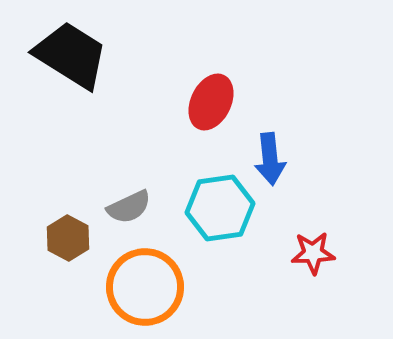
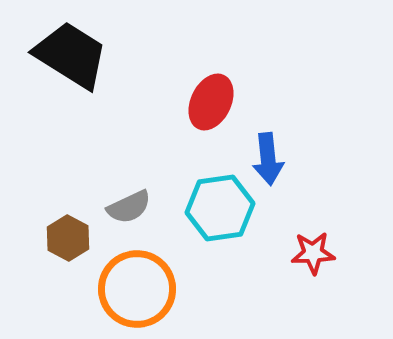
blue arrow: moved 2 px left
orange circle: moved 8 px left, 2 px down
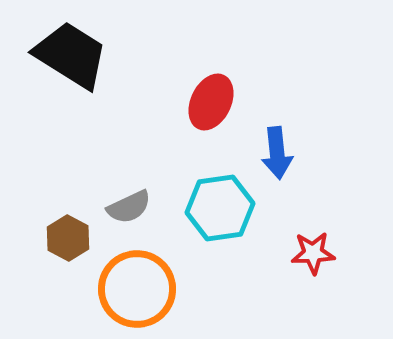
blue arrow: moved 9 px right, 6 px up
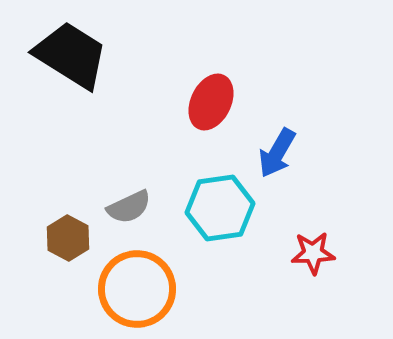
blue arrow: rotated 36 degrees clockwise
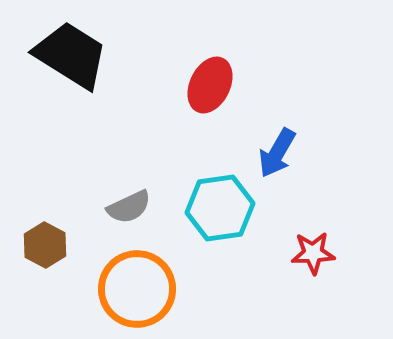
red ellipse: moved 1 px left, 17 px up
brown hexagon: moved 23 px left, 7 px down
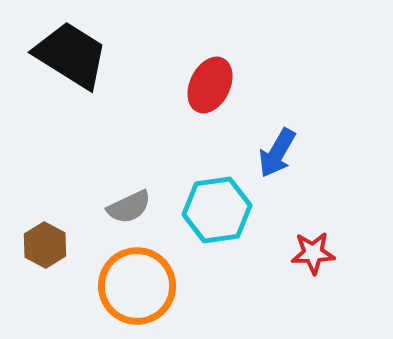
cyan hexagon: moved 3 px left, 2 px down
orange circle: moved 3 px up
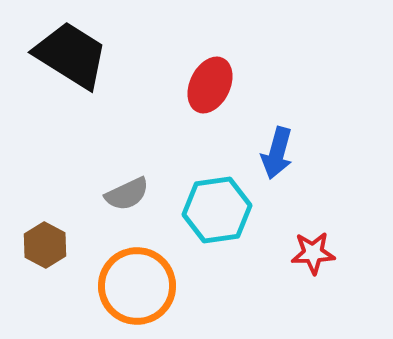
blue arrow: rotated 15 degrees counterclockwise
gray semicircle: moved 2 px left, 13 px up
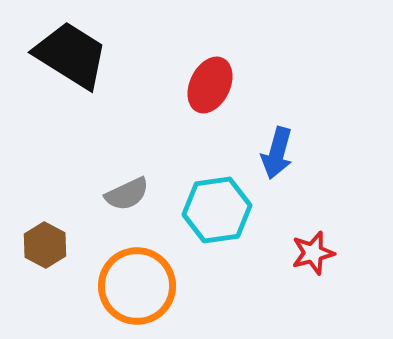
red star: rotated 12 degrees counterclockwise
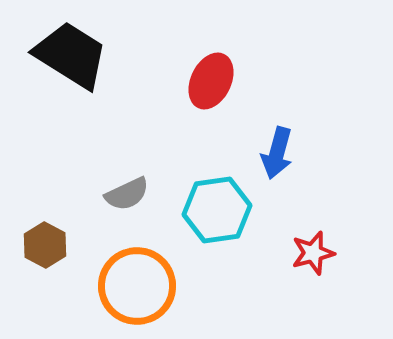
red ellipse: moved 1 px right, 4 px up
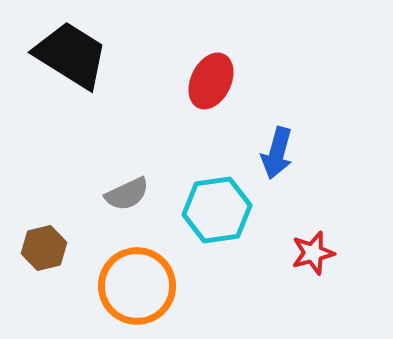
brown hexagon: moved 1 px left, 3 px down; rotated 18 degrees clockwise
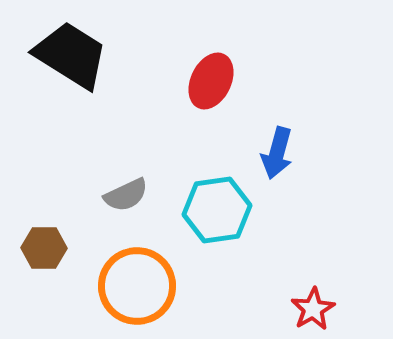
gray semicircle: moved 1 px left, 1 px down
brown hexagon: rotated 15 degrees clockwise
red star: moved 56 px down; rotated 15 degrees counterclockwise
